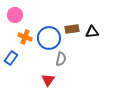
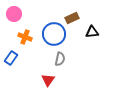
pink circle: moved 1 px left, 1 px up
brown rectangle: moved 11 px up; rotated 16 degrees counterclockwise
blue circle: moved 5 px right, 4 px up
gray semicircle: moved 1 px left
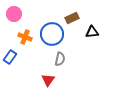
blue circle: moved 2 px left
blue rectangle: moved 1 px left, 1 px up
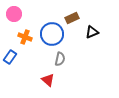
black triangle: rotated 16 degrees counterclockwise
red triangle: rotated 24 degrees counterclockwise
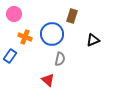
brown rectangle: moved 2 px up; rotated 48 degrees counterclockwise
black triangle: moved 1 px right, 8 px down
blue rectangle: moved 1 px up
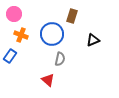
orange cross: moved 4 px left, 2 px up
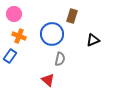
orange cross: moved 2 px left, 1 px down
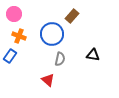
brown rectangle: rotated 24 degrees clockwise
black triangle: moved 15 px down; rotated 32 degrees clockwise
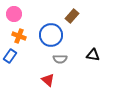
blue circle: moved 1 px left, 1 px down
gray semicircle: rotated 80 degrees clockwise
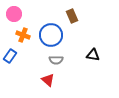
brown rectangle: rotated 64 degrees counterclockwise
orange cross: moved 4 px right, 1 px up
gray semicircle: moved 4 px left, 1 px down
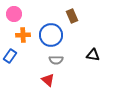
orange cross: rotated 24 degrees counterclockwise
